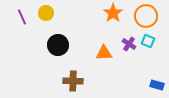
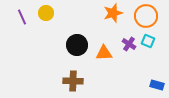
orange star: rotated 18 degrees clockwise
black circle: moved 19 px right
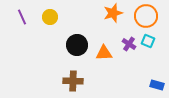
yellow circle: moved 4 px right, 4 px down
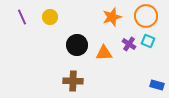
orange star: moved 1 px left, 4 px down
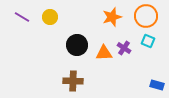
purple line: rotated 35 degrees counterclockwise
purple cross: moved 5 px left, 4 px down
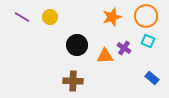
orange triangle: moved 1 px right, 3 px down
blue rectangle: moved 5 px left, 7 px up; rotated 24 degrees clockwise
